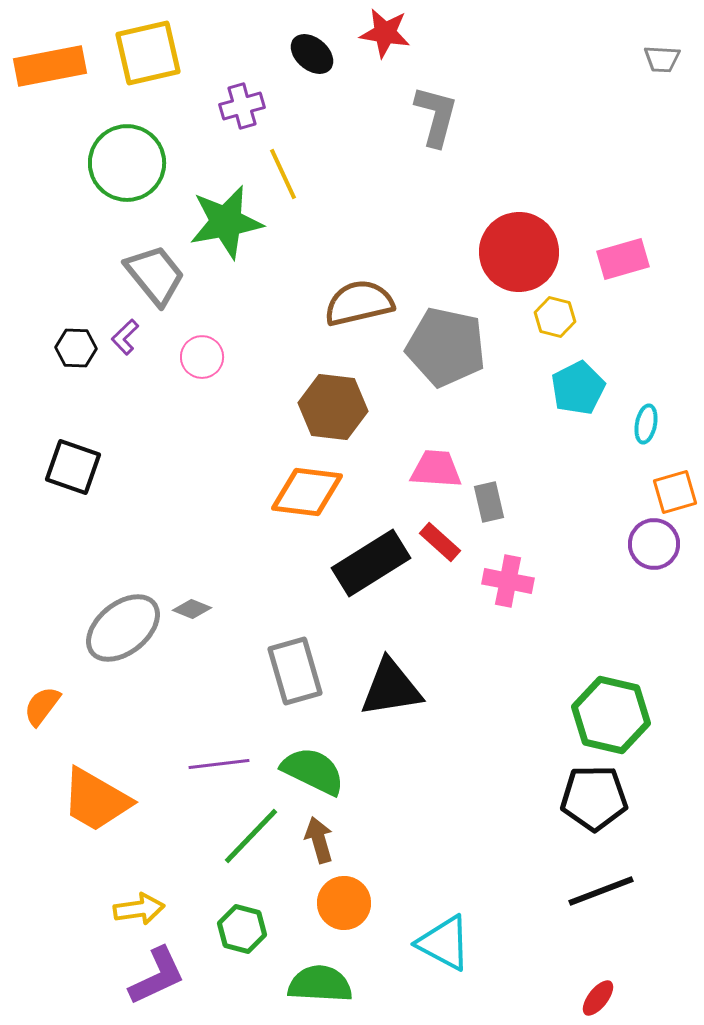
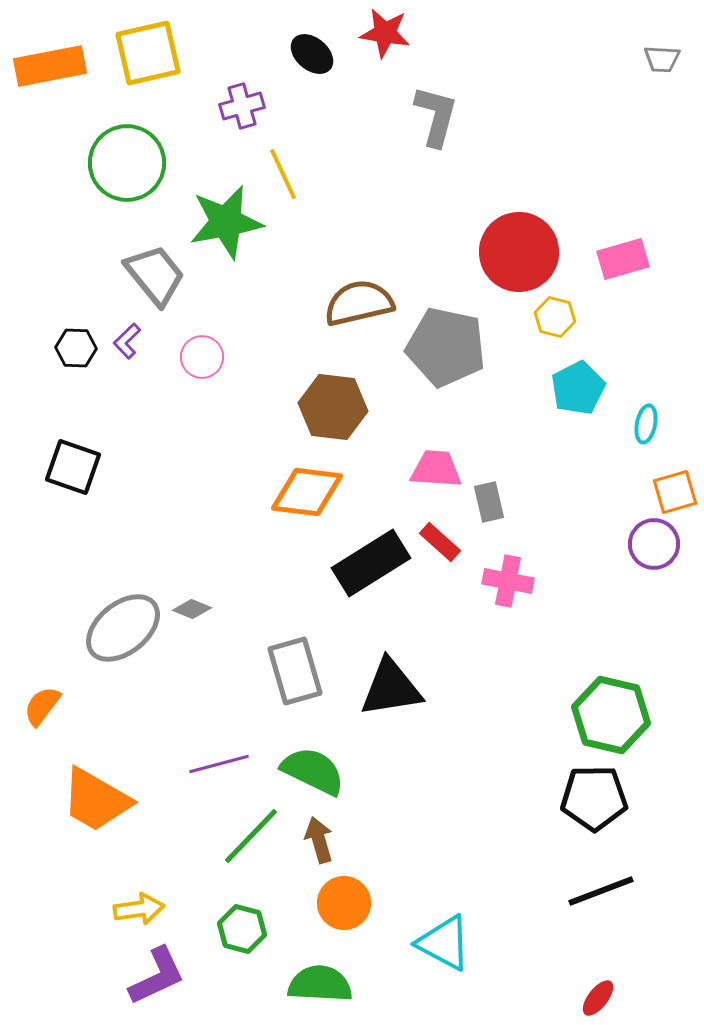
purple L-shape at (125, 337): moved 2 px right, 4 px down
purple line at (219, 764): rotated 8 degrees counterclockwise
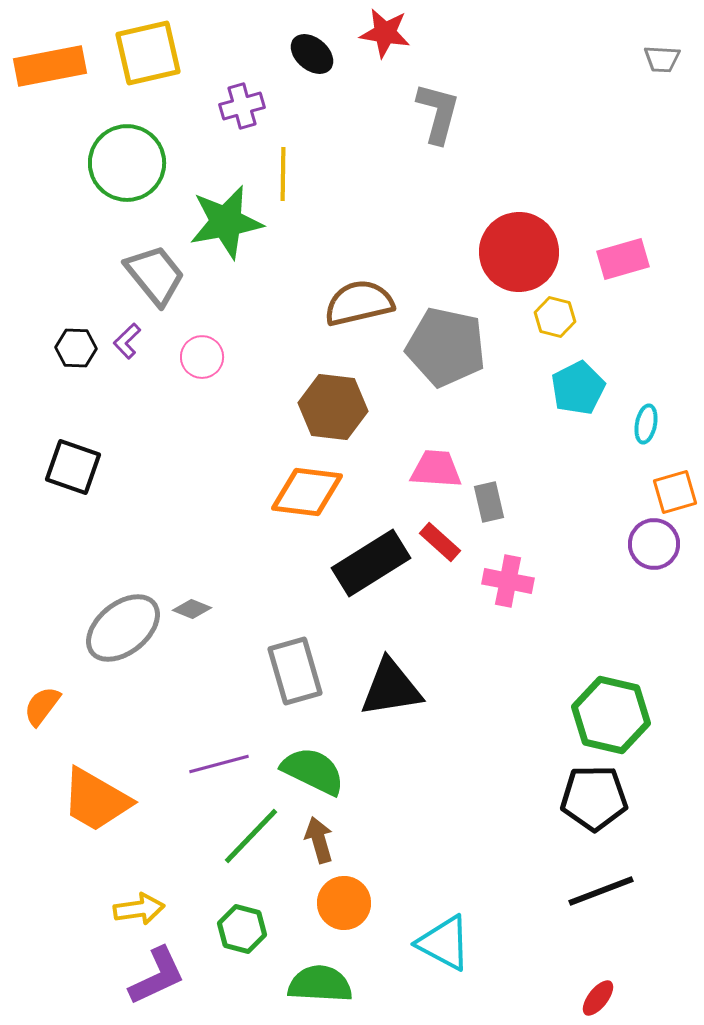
gray L-shape at (436, 116): moved 2 px right, 3 px up
yellow line at (283, 174): rotated 26 degrees clockwise
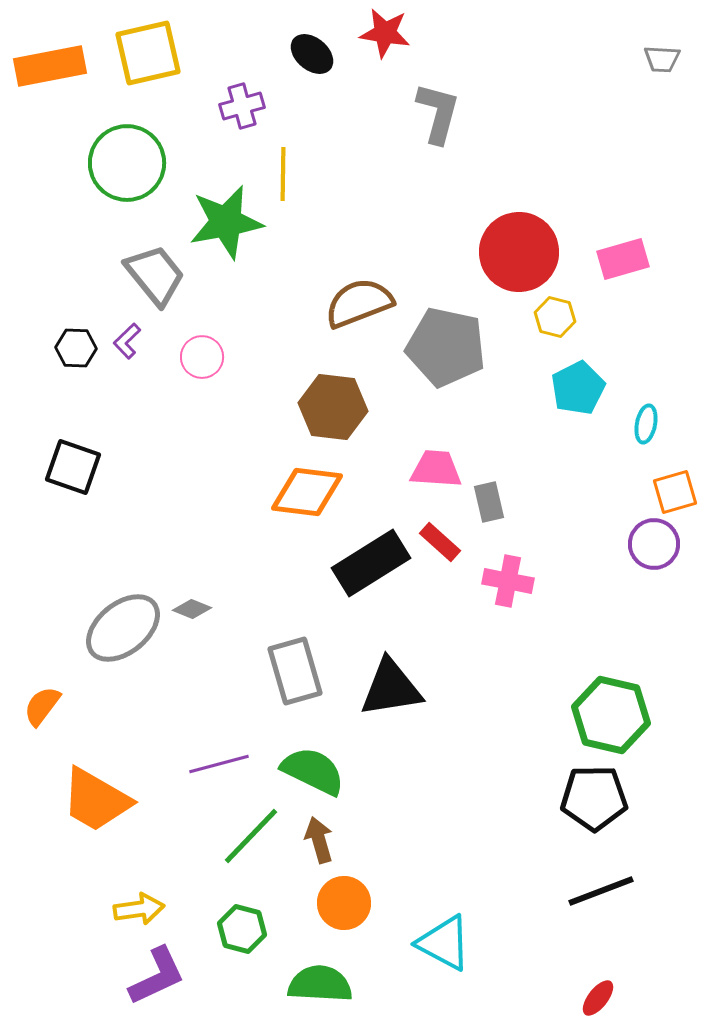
brown semicircle at (359, 303): rotated 8 degrees counterclockwise
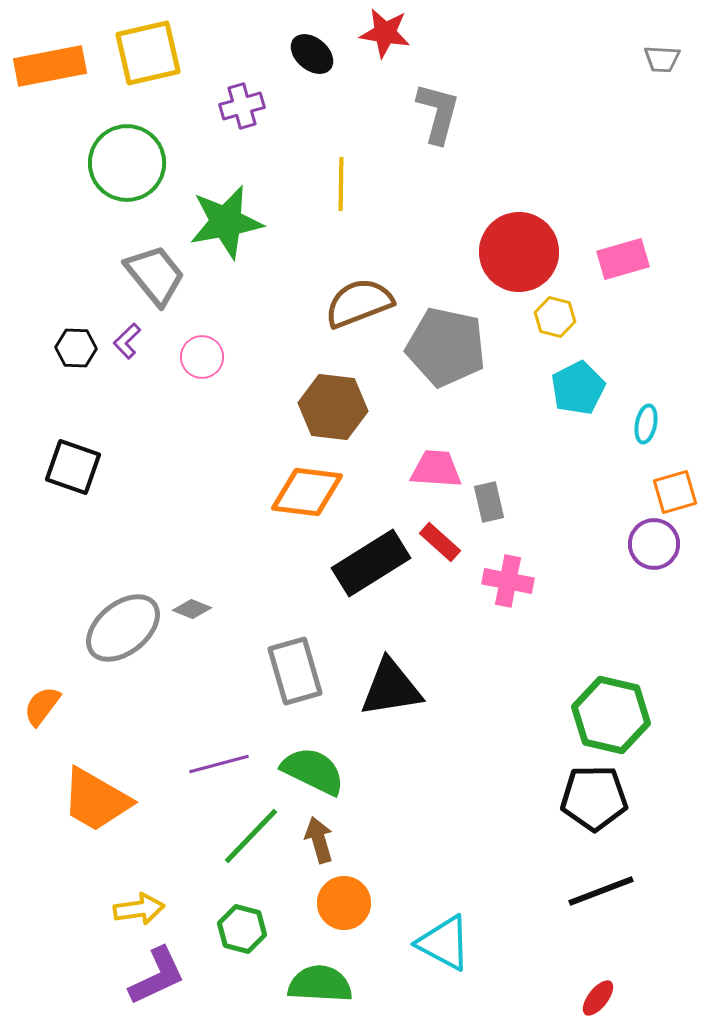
yellow line at (283, 174): moved 58 px right, 10 px down
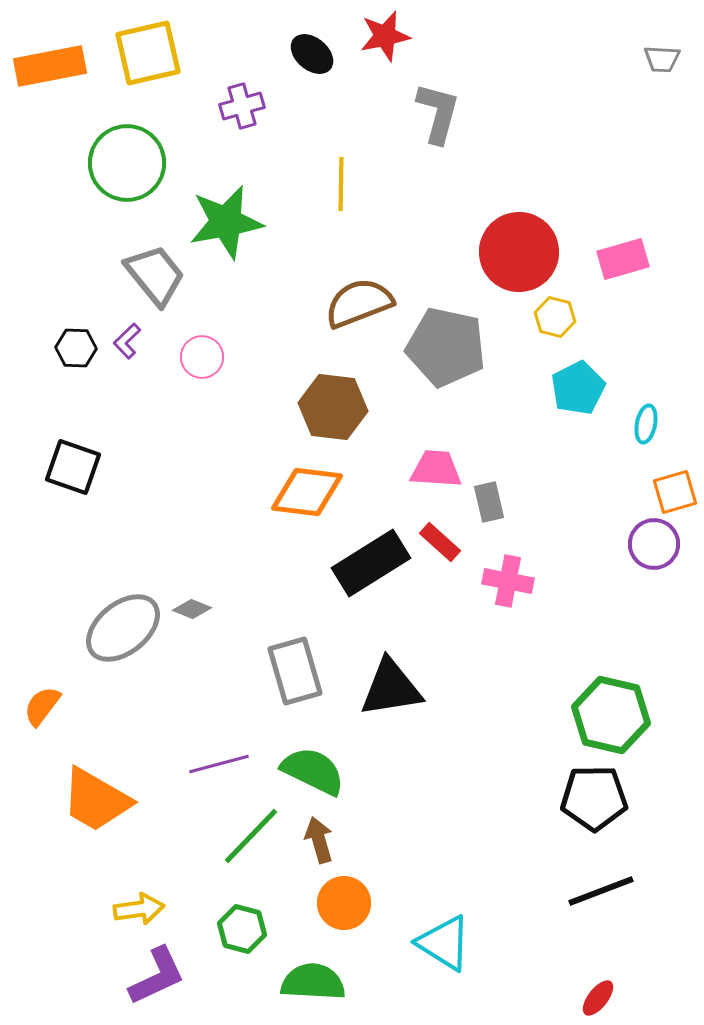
red star at (385, 33): moved 3 px down; rotated 21 degrees counterclockwise
cyan triangle at (444, 943): rotated 4 degrees clockwise
green semicircle at (320, 984): moved 7 px left, 2 px up
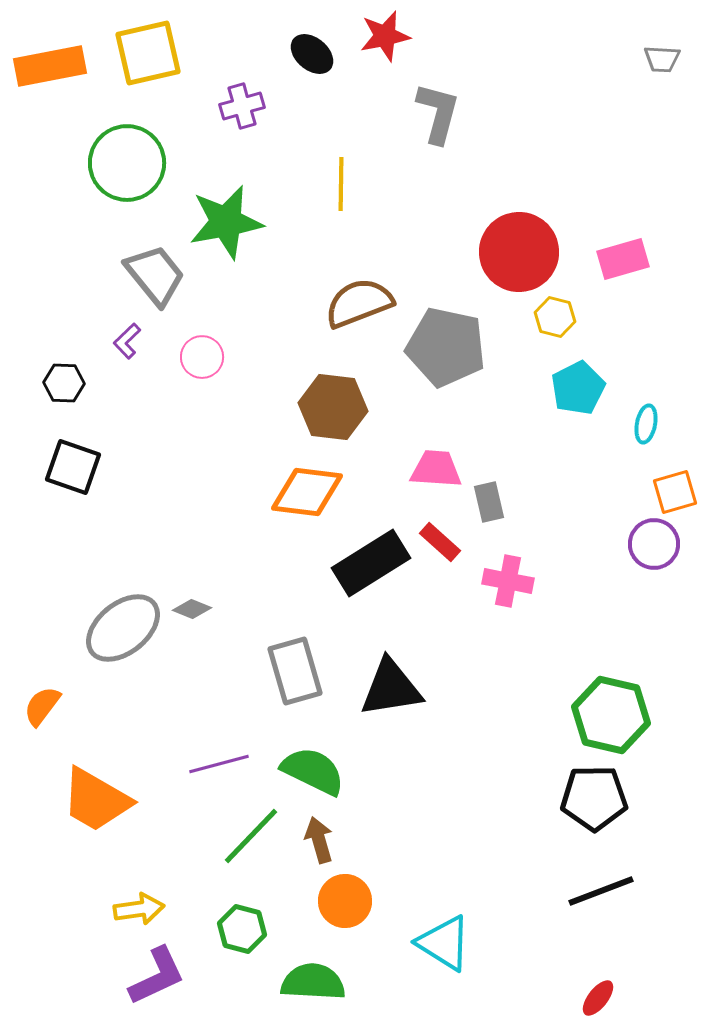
black hexagon at (76, 348): moved 12 px left, 35 px down
orange circle at (344, 903): moved 1 px right, 2 px up
